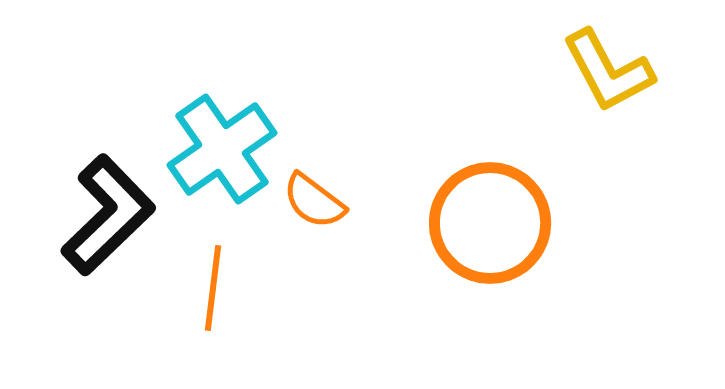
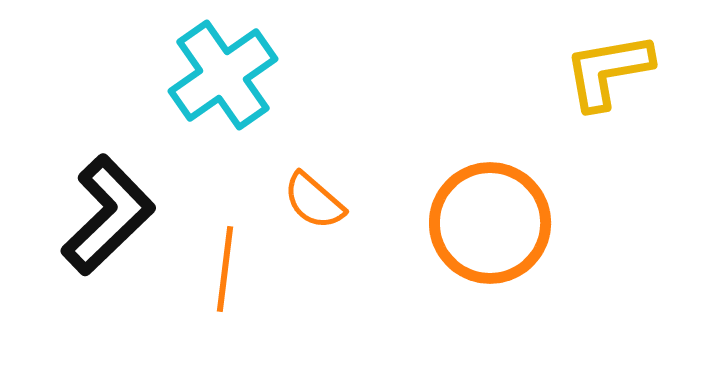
yellow L-shape: rotated 108 degrees clockwise
cyan cross: moved 1 px right, 74 px up
orange semicircle: rotated 4 degrees clockwise
orange line: moved 12 px right, 19 px up
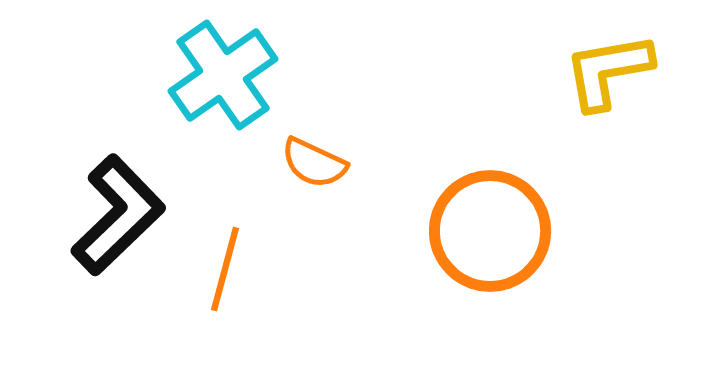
orange semicircle: moved 38 px up; rotated 16 degrees counterclockwise
black L-shape: moved 10 px right
orange circle: moved 8 px down
orange line: rotated 8 degrees clockwise
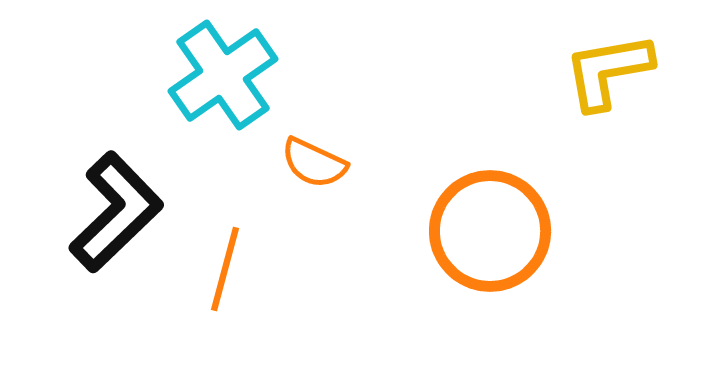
black L-shape: moved 2 px left, 3 px up
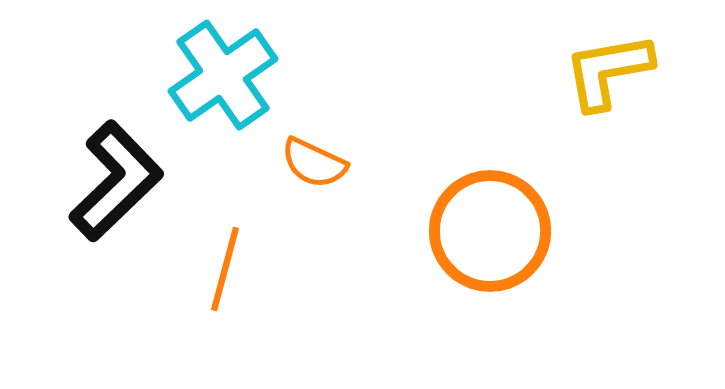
black L-shape: moved 31 px up
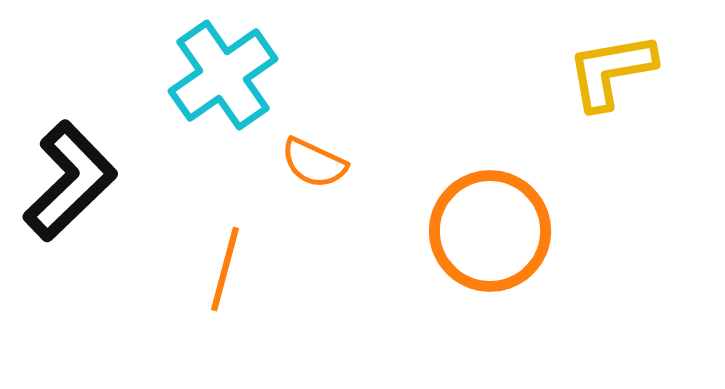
yellow L-shape: moved 3 px right
black L-shape: moved 46 px left
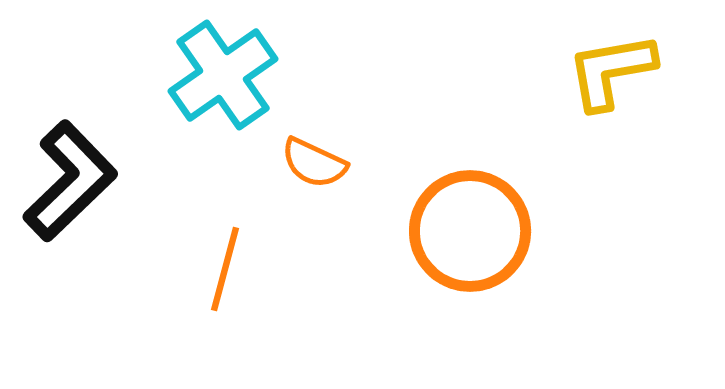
orange circle: moved 20 px left
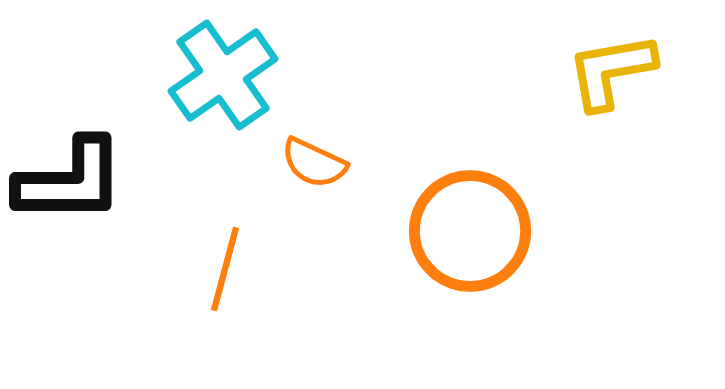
black L-shape: rotated 44 degrees clockwise
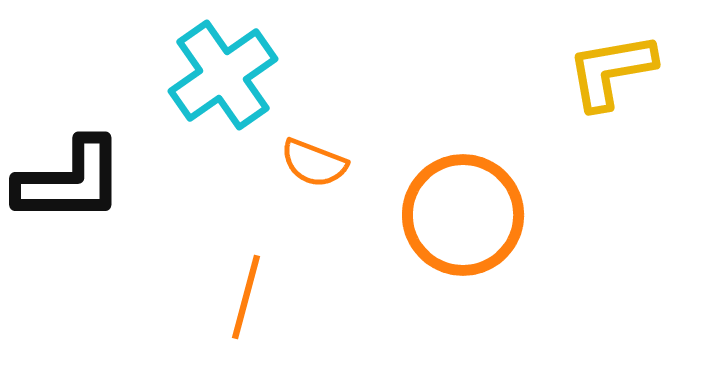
orange semicircle: rotated 4 degrees counterclockwise
orange circle: moved 7 px left, 16 px up
orange line: moved 21 px right, 28 px down
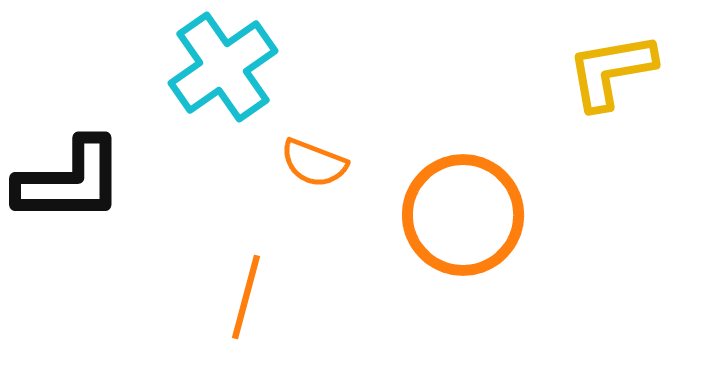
cyan cross: moved 8 px up
